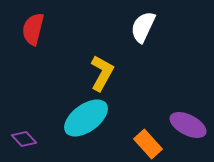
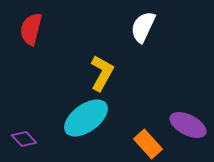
red semicircle: moved 2 px left
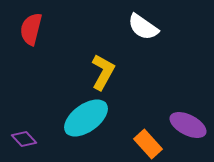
white semicircle: rotated 80 degrees counterclockwise
yellow L-shape: moved 1 px right, 1 px up
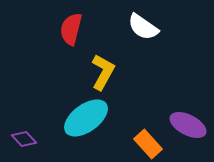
red semicircle: moved 40 px right
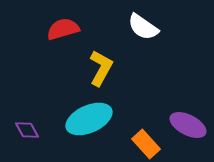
red semicircle: moved 8 px left; rotated 60 degrees clockwise
yellow L-shape: moved 2 px left, 4 px up
cyan ellipse: moved 3 px right, 1 px down; rotated 12 degrees clockwise
purple diamond: moved 3 px right, 9 px up; rotated 15 degrees clockwise
orange rectangle: moved 2 px left
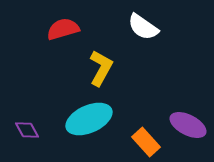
orange rectangle: moved 2 px up
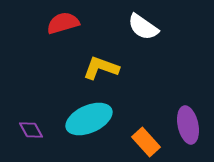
red semicircle: moved 6 px up
yellow L-shape: rotated 99 degrees counterclockwise
purple ellipse: rotated 51 degrees clockwise
purple diamond: moved 4 px right
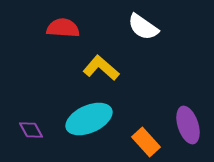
red semicircle: moved 5 px down; rotated 20 degrees clockwise
yellow L-shape: rotated 21 degrees clockwise
purple ellipse: rotated 6 degrees counterclockwise
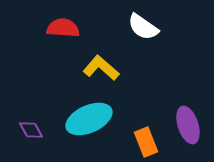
orange rectangle: rotated 20 degrees clockwise
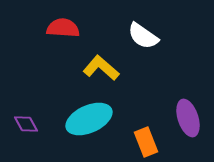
white semicircle: moved 9 px down
purple ellipse: moved 7 px up
purple diamond: moved 5 px left, 6 px up
